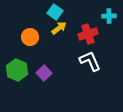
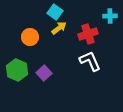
cyan cross: moved 1 px right
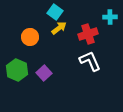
cyan cross: moved 1 px down
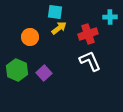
cyan square: rotated 28 degrees counterclockwise
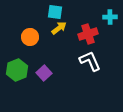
green hexagon: rotated 15 degrees clockwise
